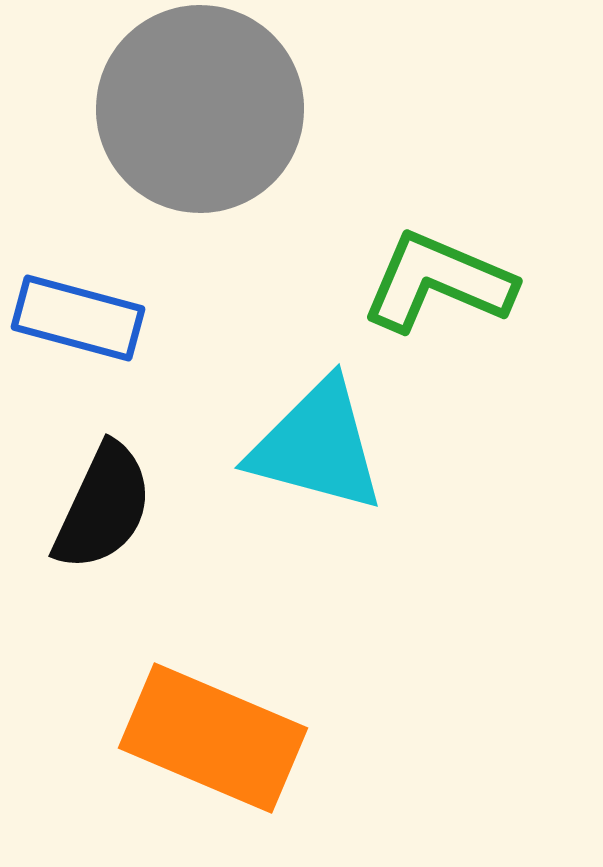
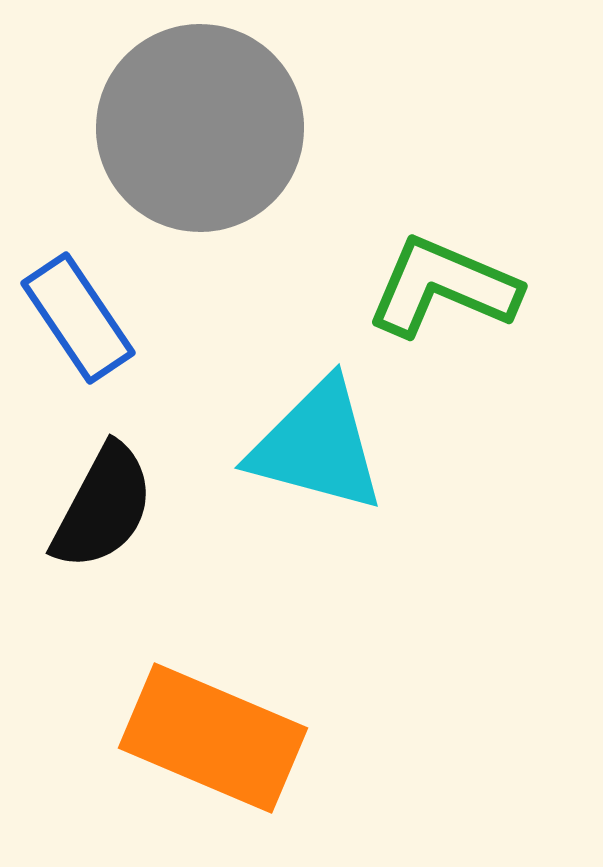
gray circle: moved 19 px down
green L-shape: moved 5 px right, 5 px down
blue rectangle: rotated 41 degrees clockwise
black semicircle: rotated 3 degrees clockwise
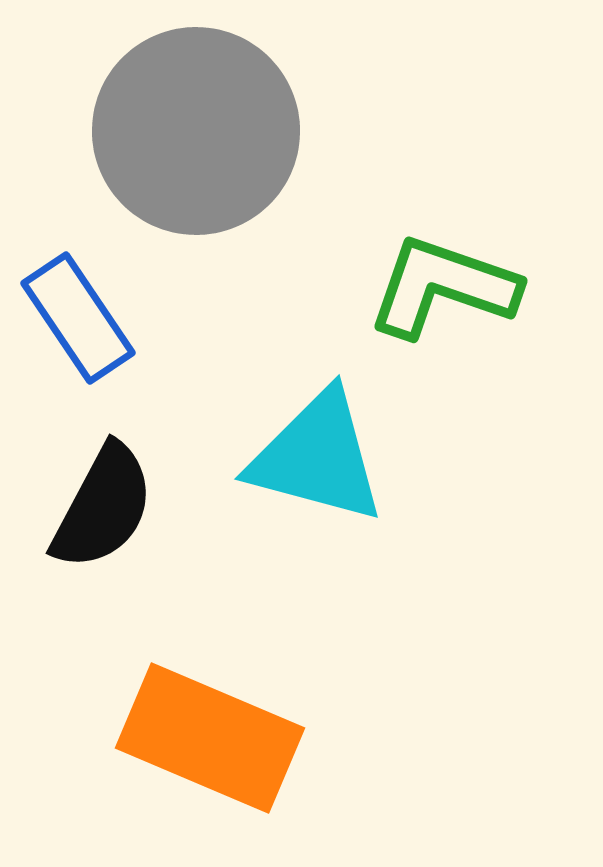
gray circle: moved 4 px left, 3 px down
green L-shape: rotated 4 degrees counterclockwise
cyan triangle: moved 11 px down
orange rectangle: moved 3 px left
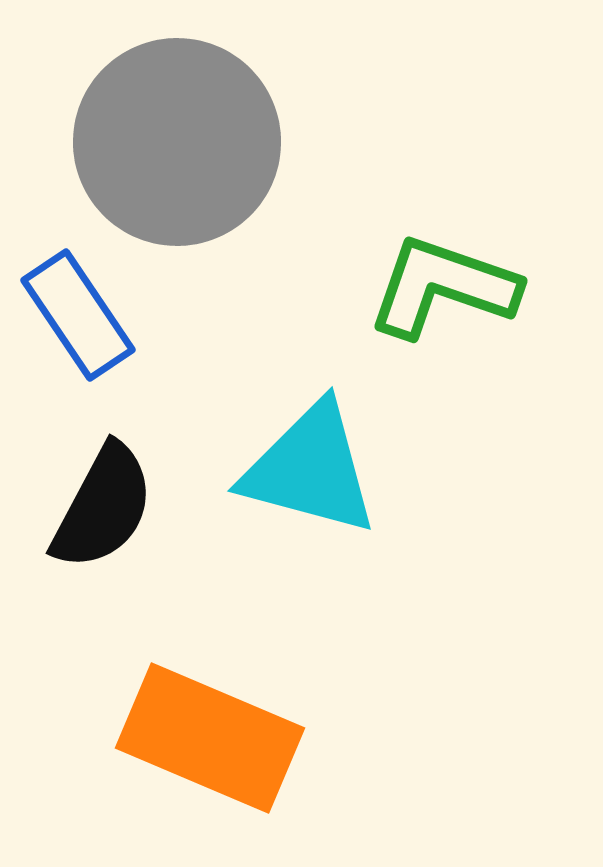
gray circle: moved 19 px left, 11 px down
blue rectangle: moved 3 px up
cyan triangle: moved 7 px left, 12 px down
